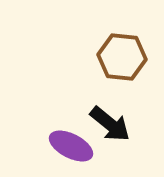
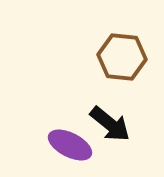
purple ellipse: moved 1 px left, 1 px up
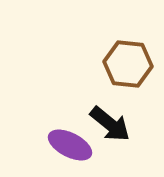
brown hexagon: moved 6 px right, 7 px down
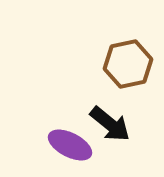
brown hexagon: rotated 18 degrees counterclockwise
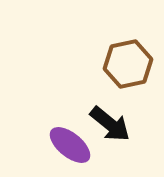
purple ellipse: rotated 12 degrees clockwise
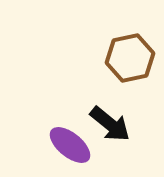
brown hexagon: moved 2 px right, 6 px up
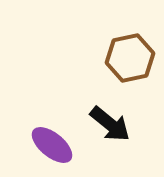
purple ellipse: moved 18 px left
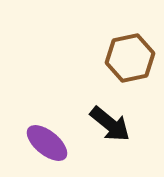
purple ellipse: moved 5 px left, 2 px up
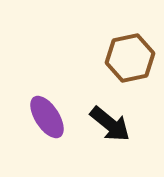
purple ellipse: moved 26 px up; rotated 18 degrees clockwise
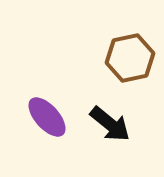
purple ellipse: rotated 9 degrees counterclockwise
